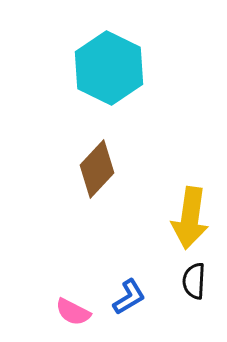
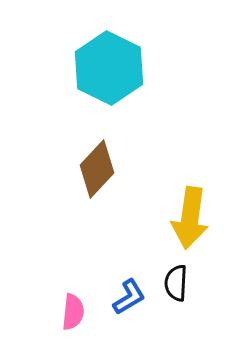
black semicircle: moved 18 px left, 2 px down
pink semicircle: rotated 111 degrees counterclockwise
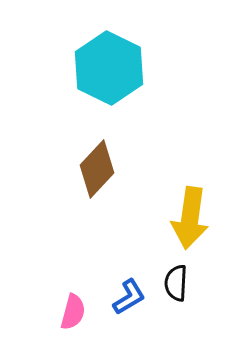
pink semicircle: rotated 9 degrees clockwise
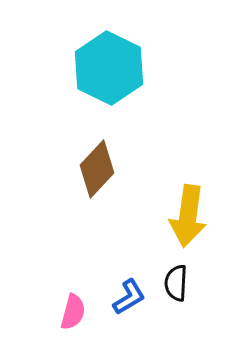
yellow arrow: moved 2 px left, 2 px up
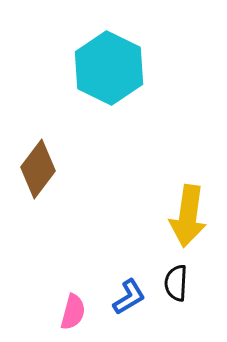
brown diamond: moved 59 px left; rotated 6 degrees counterclockwise
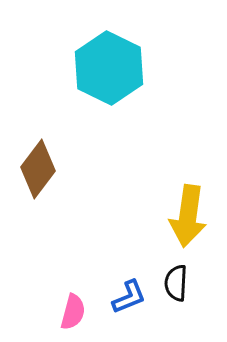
blue L-shape: rotated 9 degrees clockwise
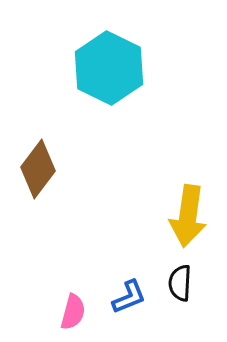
black semicircle: moved 4 px right
